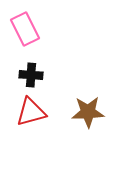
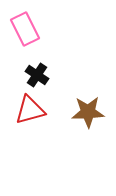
black cross: moved 6 px right; rotated 30 degrees clockwise
red triangle: moved 1 px left, 2 px up
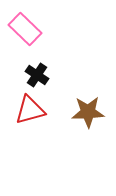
pink rectangle: rotated 20 degrees counterclockwise
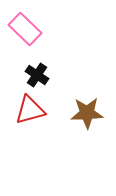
brown star: moved 1 px left, 1 px down
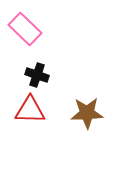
black cross: rotated 15 degrees counterclockwise
red triangle: rotated 16 degrees clockwise
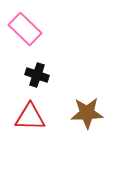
red triangle: moved 7 px down
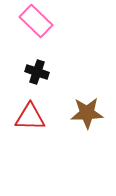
pink rectangle: moved 11 px right, 8 px up
black cross: moved 3 px up
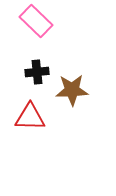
black cross: rotated 25 degrees counterclockwise
brown star: moved 15 px left, 23 px up
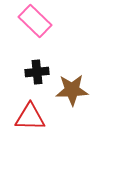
pink rectangle: moved 1 px left
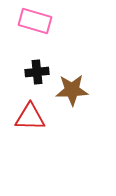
pink rectangle: rotated 28 degrees counterclockwise
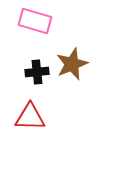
brown star: moved 26 px up; rotated 20 degrees counterclockwise
